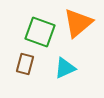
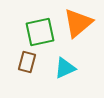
green square: rotated 32 degrees counterclockwise
brown rectangle: moved 2 px right, 2 px up
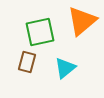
orange triangle: moved 4 px right, 2 px up
cyan triangle: rotated 15 degrees counterclockwise
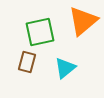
orange triangle: moved 1 px right
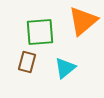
green square: rotated 8 degrees clockwise
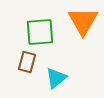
orange triangle: rotated 20 degrees counterclockwise
cyan triangle: moved 9 px left, 10 px down
